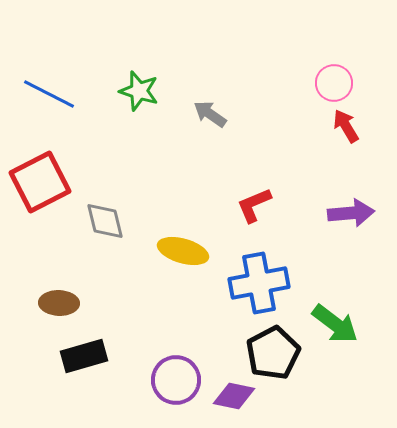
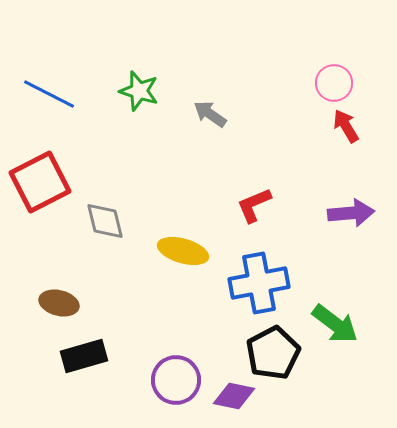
brown ellipse: rotated 12 degrees clockwise
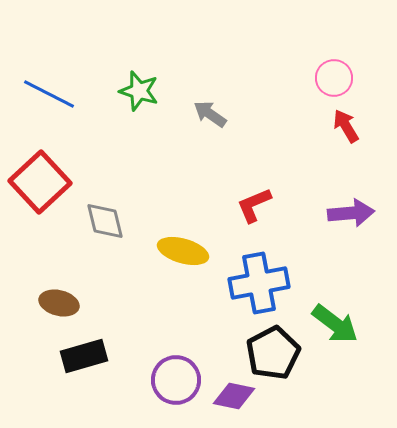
pink circle: moved 5 px up
red square: rotated 16 degrees counterclockwise
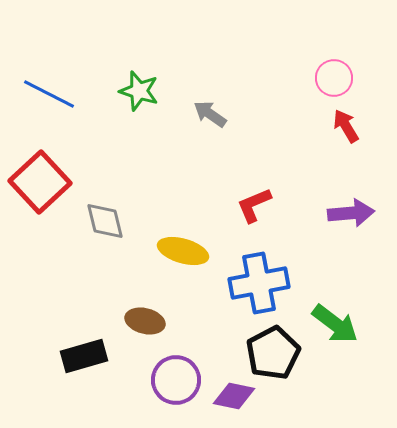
brown ellipse: moved 86 px right, 18 px down
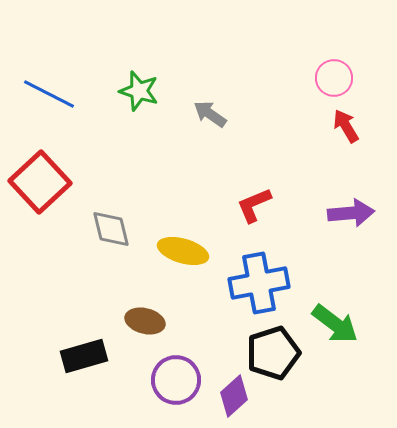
gray diamond: moved 6 px right, 8 px down
black pentagon: rotated 10 degrees clockwise
purple diamond: rotated 54 degrees counterclockwise
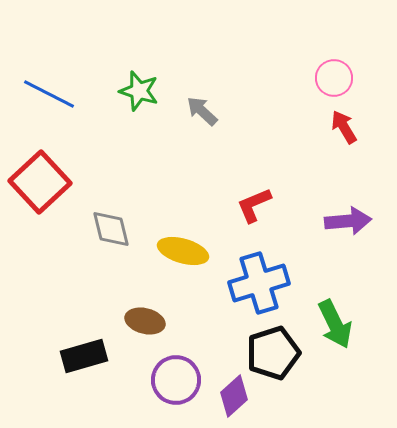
gray arrow: moved 8 px left, 3 px up; rotated 8 degrees clockwise
red arrow: moved 2 px left, 1 px down
purple arrow: moved 3 px left, 8 px down
blue cross: rotated 6 degrees counterclockwise
green arrow: rotated 27 degrees clockwise
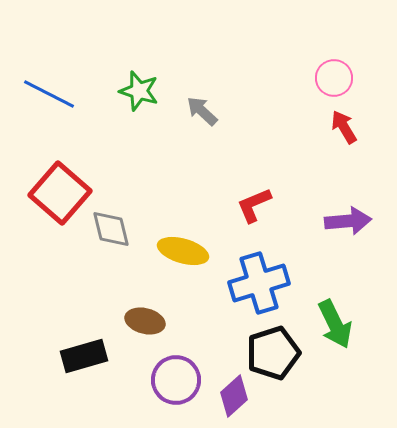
red square: moved 20 px right, 11 px down; rotated 6 degrees counterclockwise
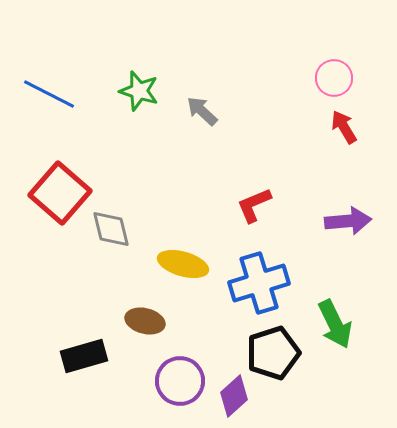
yellow ellipse: moved 13 px down
purple circle: moved 4 px right, 1 px down
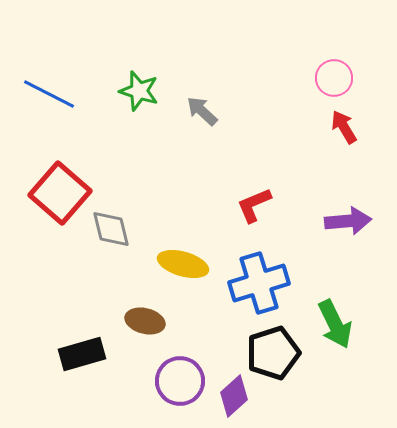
black rectangle: moved 2 px left, 2 px up
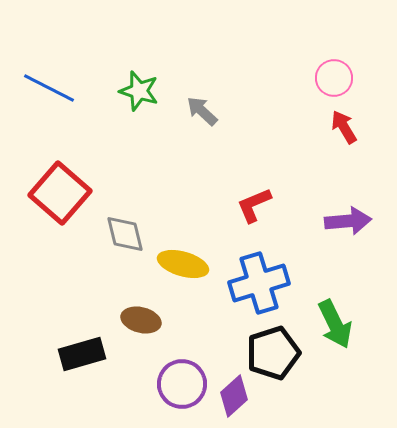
blue line: moved 6 px up
gray diamond: moved 14 px right, 5 px down
brown ellipse: moved 4 px left, 1 px up
purple circle: moved 2 px right, 3 px down
